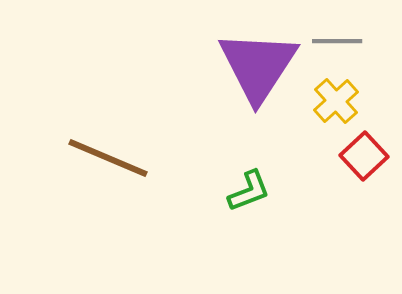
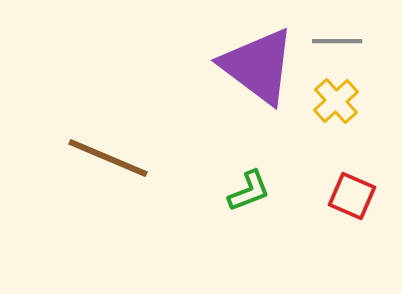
purple triangle: rotated 26 degrees counterclockwise
red square: moved 12 px left, 40 px down; rotated 24 degrees counterclockwise
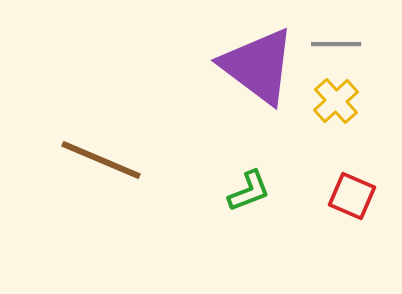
gray line: moved 1 px left, 3 px down
brown line: moved 7 px left, 2 px down
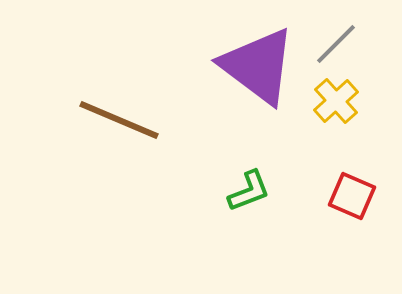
gray line: rotated 45 degrees counterclockwise
brown line: moved 18 px right, 40 px up
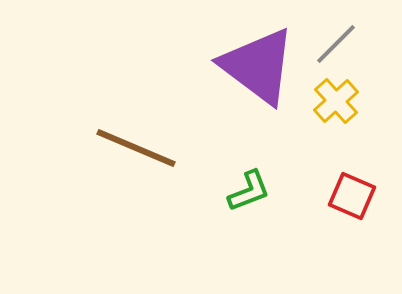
brown line: moved 17 px right, 28 px down
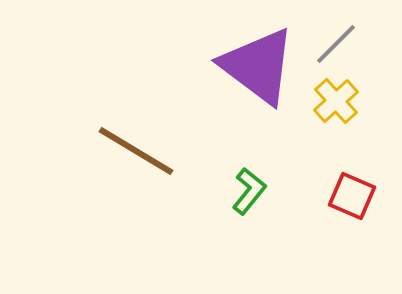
brown line: moved 3 px down; rotated 8 degrees clockwise
green L-shape: rotated 30 degrees counterclockwise
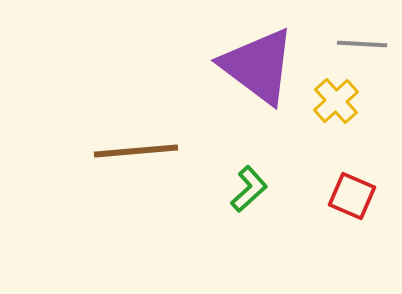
gray line: moved 26 px right; rotated 48 degrees clockwise
brown line: rotated 36 degrees counterclockwise
green L-shape: moved 2 px up; rotated 9 degrees clockwise
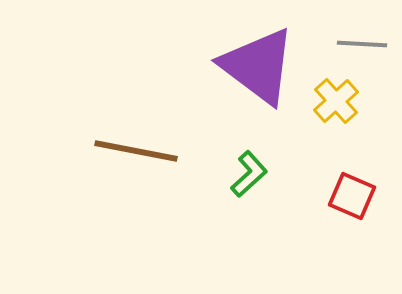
brown line: rotated 16 degrees clockwise
green L-shape: moved 15 px up
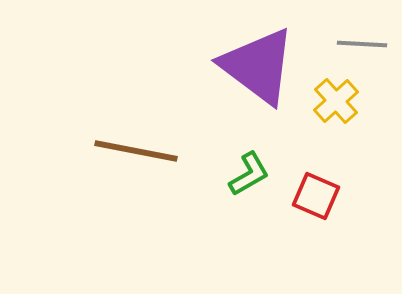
green L-shape: rotated 12 degrees clockwise
red square: moved 36 px left
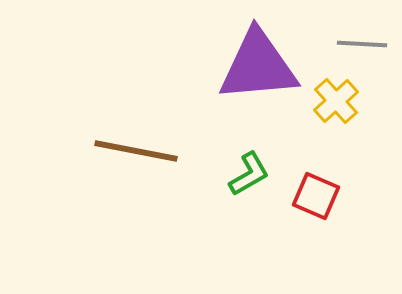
purple triangle: rotated 42 degrees counterclockwise
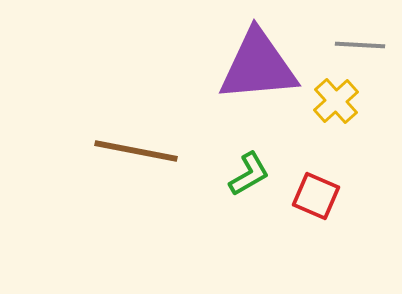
gray line: moved 2 px left, 1 px down
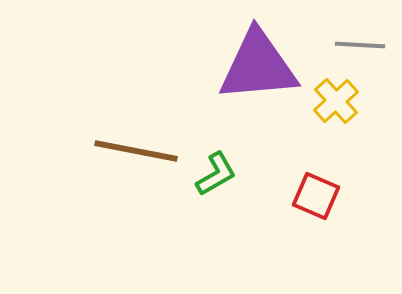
green L-shape: moved 33 px left
